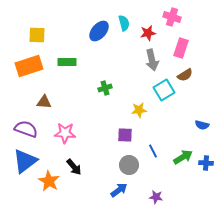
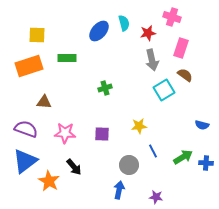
green rectangle: moved 4 px up
brown semicircle: rotated 112 degrees counterclockwise
yellow star: moved 16 px down
purple square: moved 23 px left, 1 px up
blue arrow: rotated 42 degrees counterclockwise
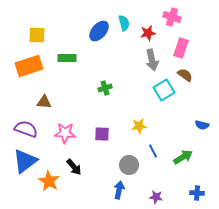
blue cross: moved 9 px left, 30 px down
